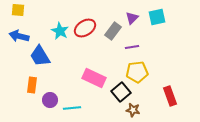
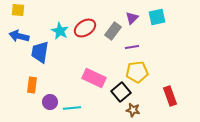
blue trapezoid: moved 4 px up; rotated 40 degrees clockwise
purple circle: moved 2 px down
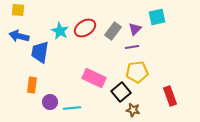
purple triangle: moved 3 px right, 11 px down
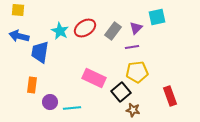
purple triangle: moved 1 px right, 1 px up
